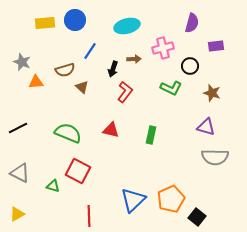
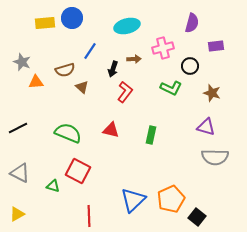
blue circle: moved 3 px left, 2 px up
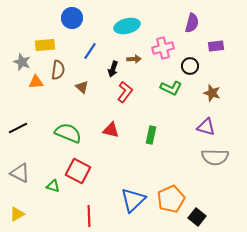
yellow rectangle: moved 22 px down
brown semicircle: moved 7 px left; rotated 66 degrees counterclockwise
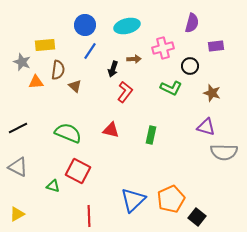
blue circle: moved 13 px right, 7 px down
brown triangle: moved 7 px left, 1 px up
gray semicircle: moved 9 px right, 5 px up
gray triangle: moved 2 px left, 6 px up
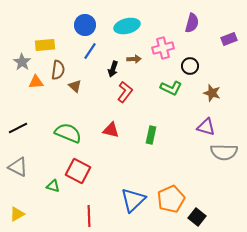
purple rectangle: moved 13 px right, 7 px up; rotated 14 degrees counterclockwise
gray star: rotated 12 degrees clockwise
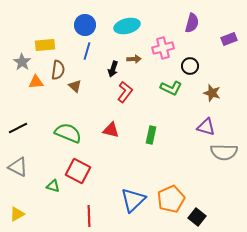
blue line: moved 3 px left; rotated 18 degrees counterclockwise
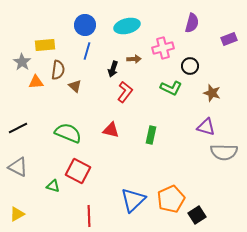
black square: moved 2 px up; rotated 18 degrees clockwise
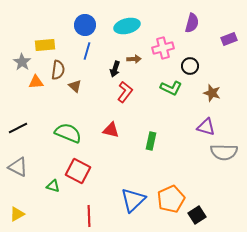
black arrow: moved 2 px right
green rectangle: moved 6 px down
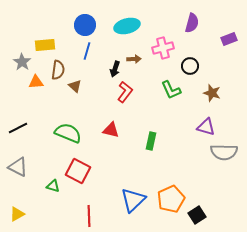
green L-shape: moved 2 px down; rotated 40 degrees clockwise
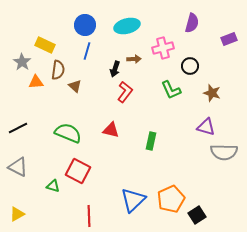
yellow rectangle: rotated 30 degrees clockwise
